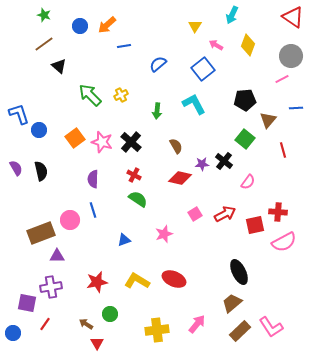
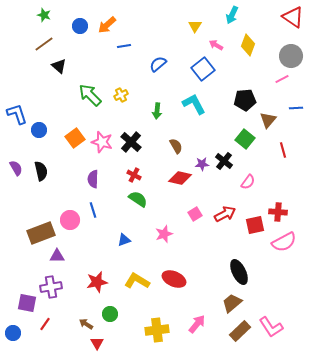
blue L-shape at (19, 114): moved 2 px left
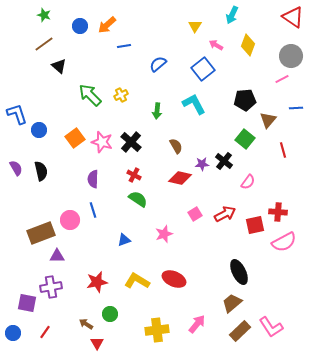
red line at (45, 324): moved 8 px down
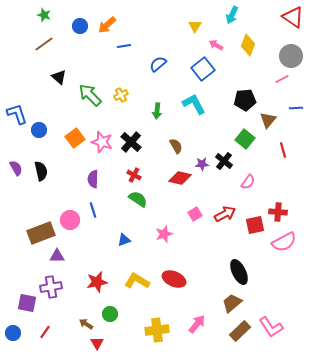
black triangle at (59, 66): moved 11 px down
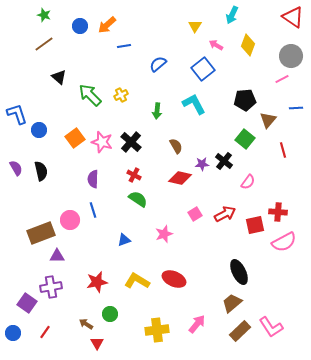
purple square at (27, 303): rotated 24 degrees clockwise
